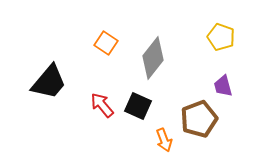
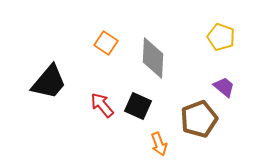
gray diamond: rotated 36 degrees counterclockwise
purple trapezoid: moved 1 px right, 1 px down; rotated 145 degrees clockwise
orange arrow: moved 5 px left, 4 px down
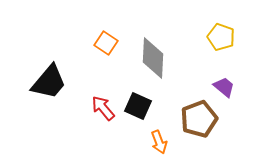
red arrow: moved 1 px right, 3 px down
orange arrow: moved 2 px up
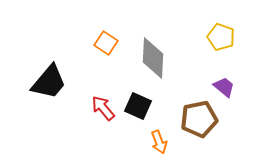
brown pentagon: rotated 9 degrees clockwise
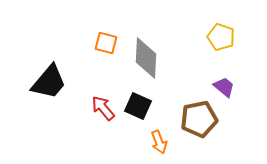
orange square: rotated 20 degrees counterclockwise
gray diamond: moved 7 px left
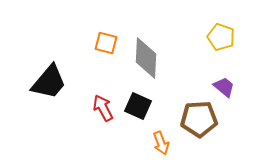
red arrow: rotated 12 degrees clockwise
brown pentagon: rotated 9 degrees clockwise
orange arrow: moved 2 px right, 1 px down
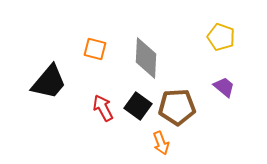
orange square: moved 11 px left, 6 px down
black square: rotated 12 degrees clockwise
brown pentagon: moved 22 px left, 12 px up
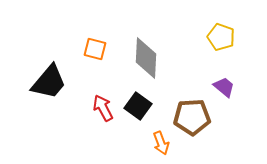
brown pentagon: moved 15 px right, 10 px down
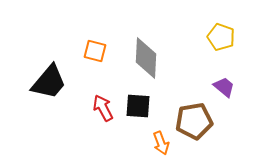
orange square: moved 2 px down
black square: rotated 32 degrees counterclockwise
brown pentagon: moved 2 px right, 4 px down; rotated 6 degrees counterclockwise
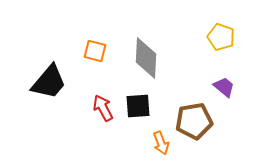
black square: rotated 8 degrees counterclockwise
